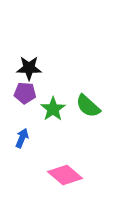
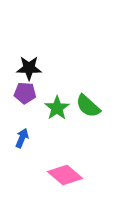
green star: moved 4 px right, 1 px up
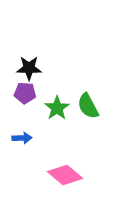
green semicircle: rotated 20 degrees clockwise
blue arrow: rotated 66 degrees clockwise
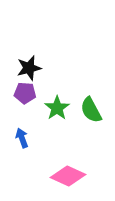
black star: rotated 15 degrees counterclockwise
green semicircle: moved 3 px right, 4 px down
blue arrow: rotated 108 degrees counterclockwise
pink diamond: moved 3 px right, 1 px down; rotated 16 degrees counterclockwise
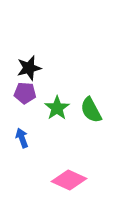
pink diamond: moved 1 px right, 4 px down
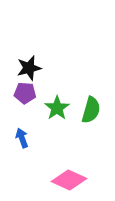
green semicircle: rotated 136 degrees counterclockwise
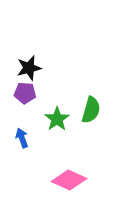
green star: moved 11 px down
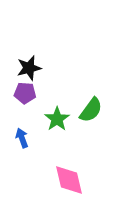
green semicircle: rotated 20 degrees clockwise
pink diamond: rotated 52 degrees clockwise
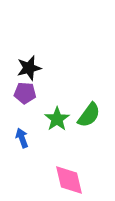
green semicircle: moved 2 px left, 5 px down
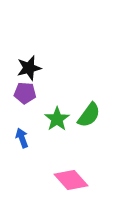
pink diamond: moved 2 px right; rotated 28 degrees counterclockwise
